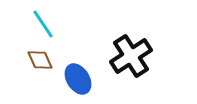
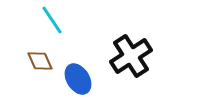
cyan line: moved 9 px right, 4 px up
brown diamond: moved 1 px down
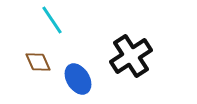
brown diamond: moved 2 px left, 1 px down
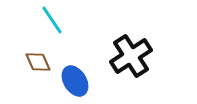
blue ellipse: moved 3 px left, 2 px down
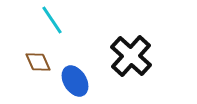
black cross: rotated 15 degrees counterclockwise
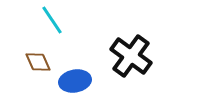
black cross: rotated 6 degrees counterclockwise
blue ellipse: rotated 68 degrees counterclockwise
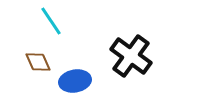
cyan line: moved 1 px left, 1 px down
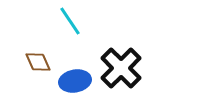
cyan line: moved 19 px right
black cross: moved 10 px left, 12 px down; rotated 9 degrees clockwise
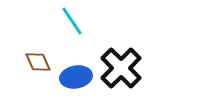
cyan line: moved 2 px right
blue ellipse: moved 1 px right, 4 px up
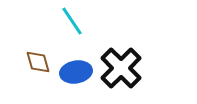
brown diamond: rotated 8 degrees clockwise
blue ellipse: moved 5 px up
